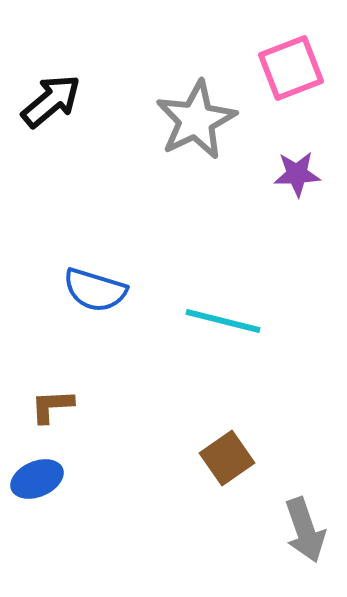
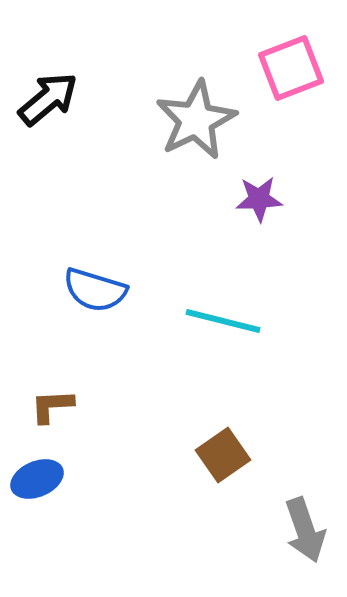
black arrow: moved 3 px left, 2 px up
purple star: moved 38 px left, 25 px down
brown square: moved 4 px left, 3 px up
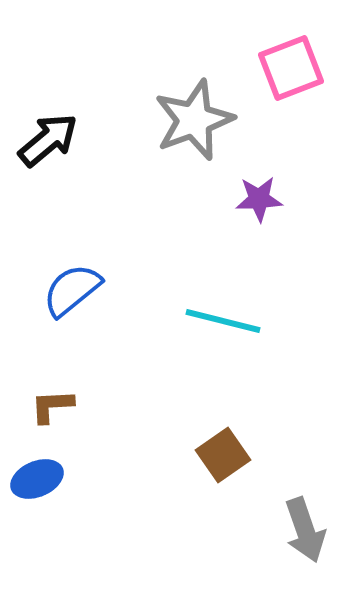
black arrow: moved 41 px down
gray star: moved 2 px left; rotated 6 degrees clockwise
blue semicircle: moved 23 px left; rotated 124 degrees clockwise
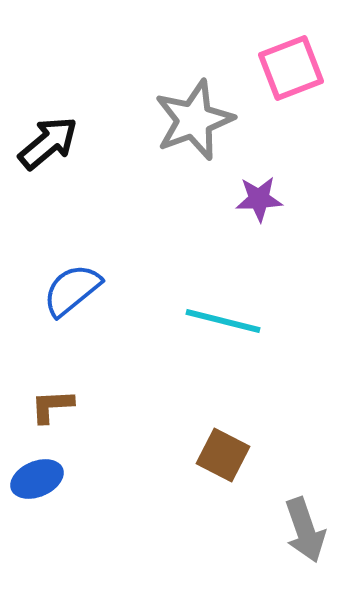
black arrow: moved 3 px down
brown square: rotated 28 degrees counterclockwise
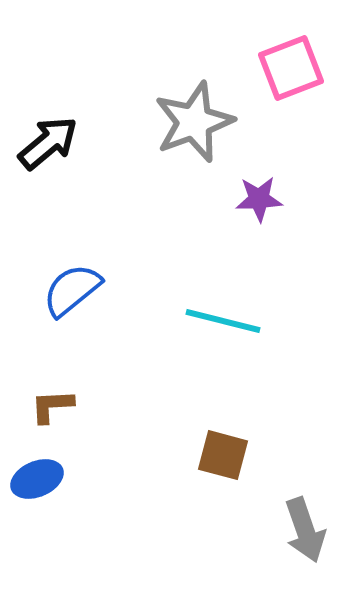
gray star: moved 2 px down
brown square: rotated 12 degrees counterclockwise
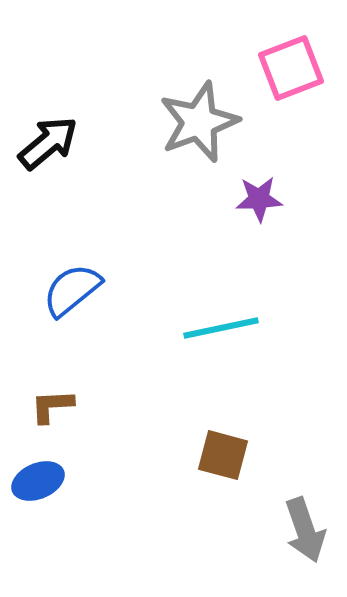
gray star: moved 5 px right
cyan line: moved 2 px left, 7 px down; rotated 26 degrees counterclockwise
blue ellipse: moved 1 px right, 2 px down
